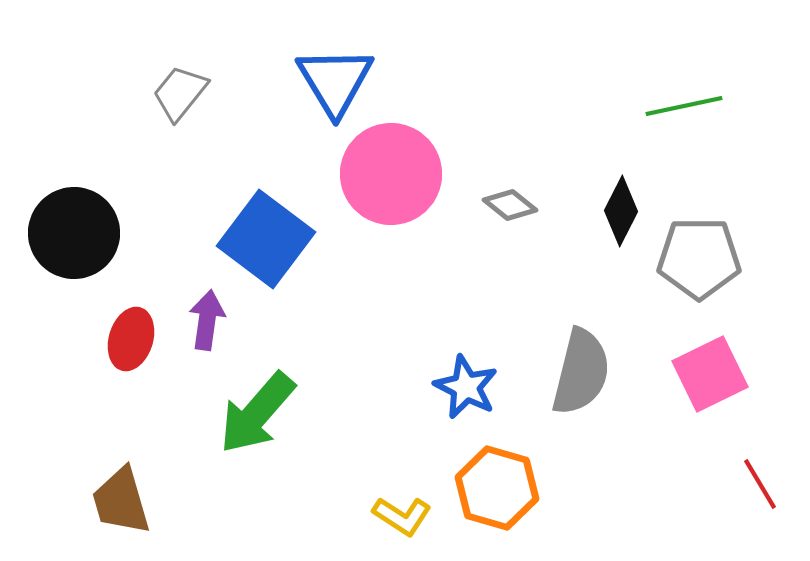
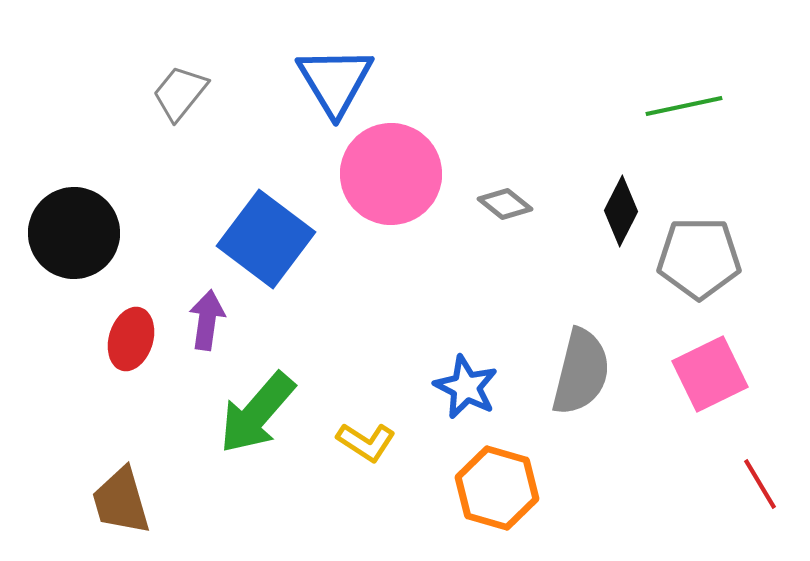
gray diamond: moved 5 px left, 1 px up
yellow L-shape: moved 36 px left, 74 px up
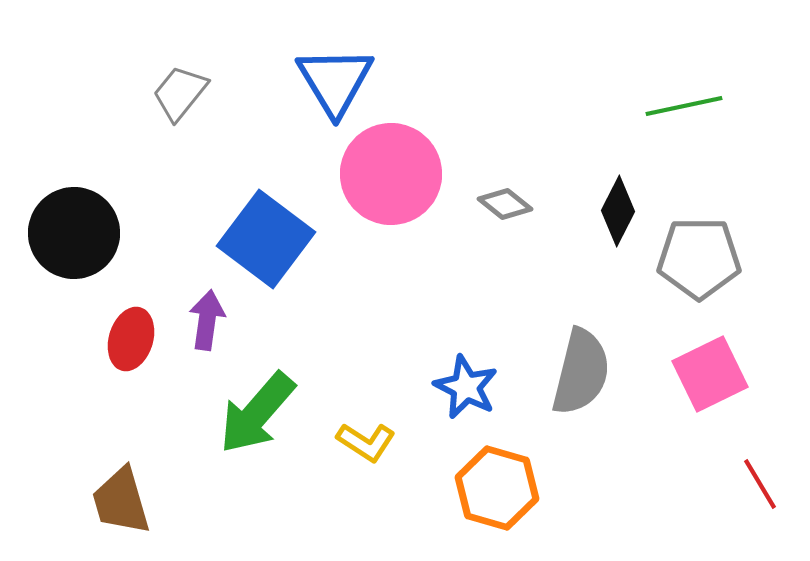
black diamond: moved 3 px left
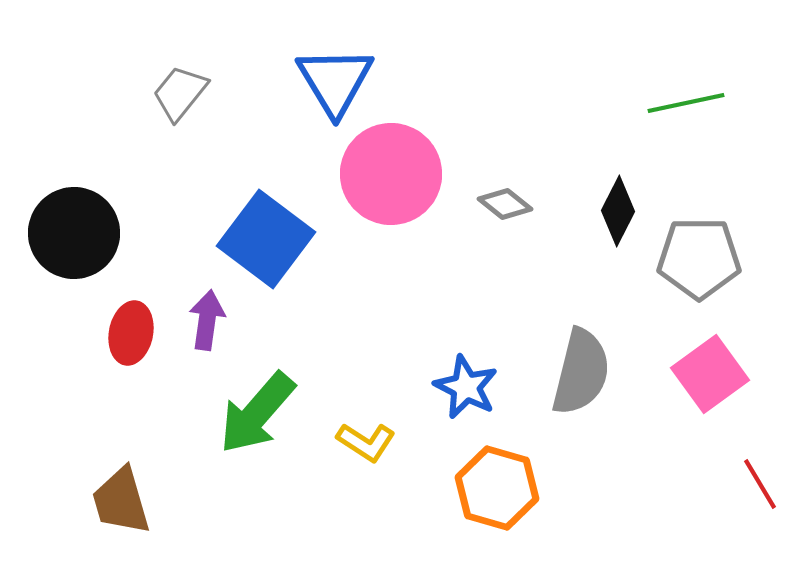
green line: moved 2 px right, 3 px up
red ellipse: moved 6 px up; rotated 6 degrees counterclockwise
pink square: rotated 10 degrees counterclockwise
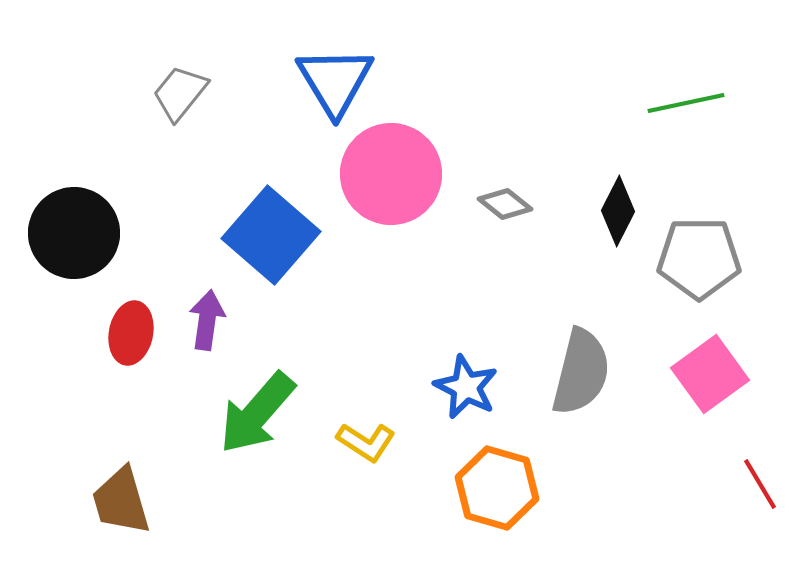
blue square: moved 5 px right, 4 px up; rotated 4 degrees clockwise
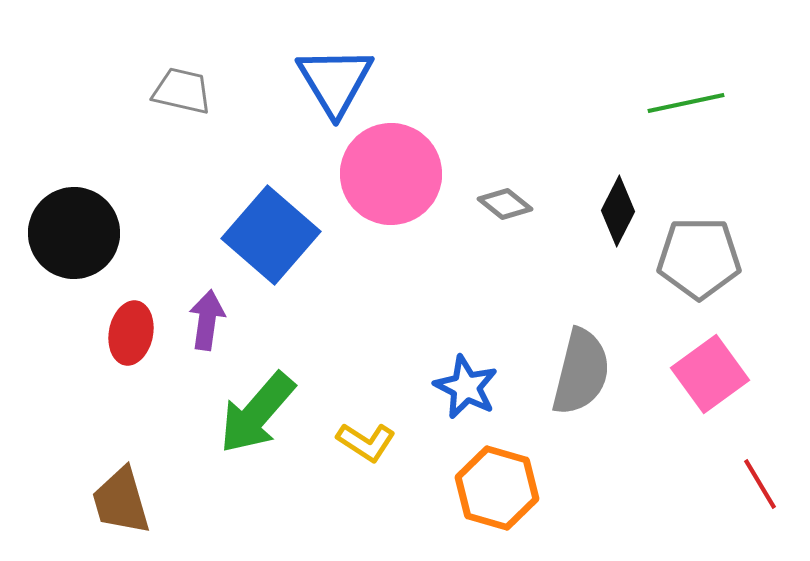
gray trapezoid: moved 2 px right, 2 px up; rotated 64 degrees clockwise
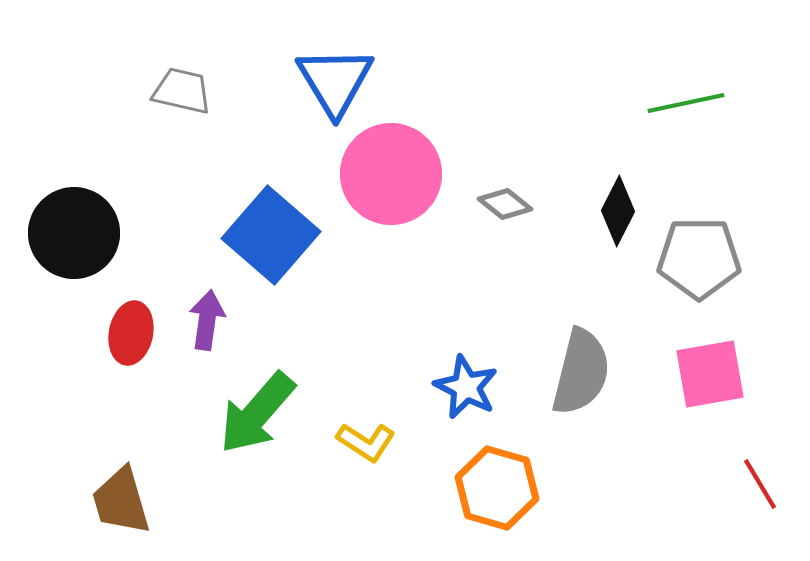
pink square: rotated 26 degrees clockwise
